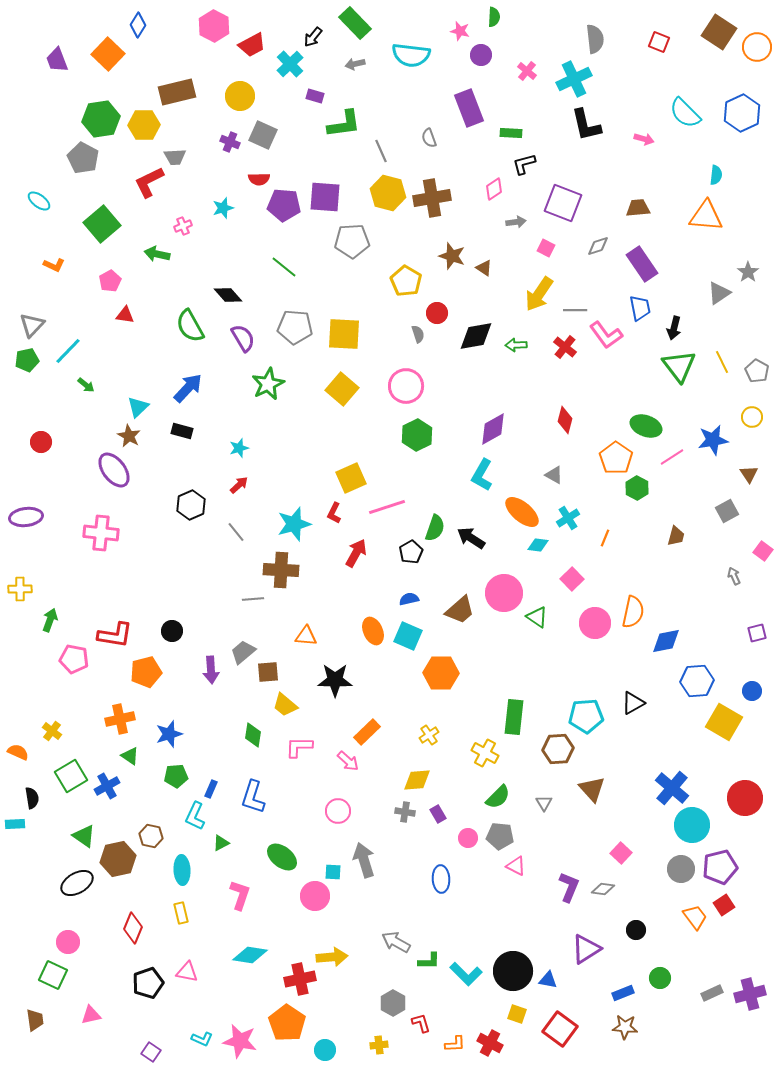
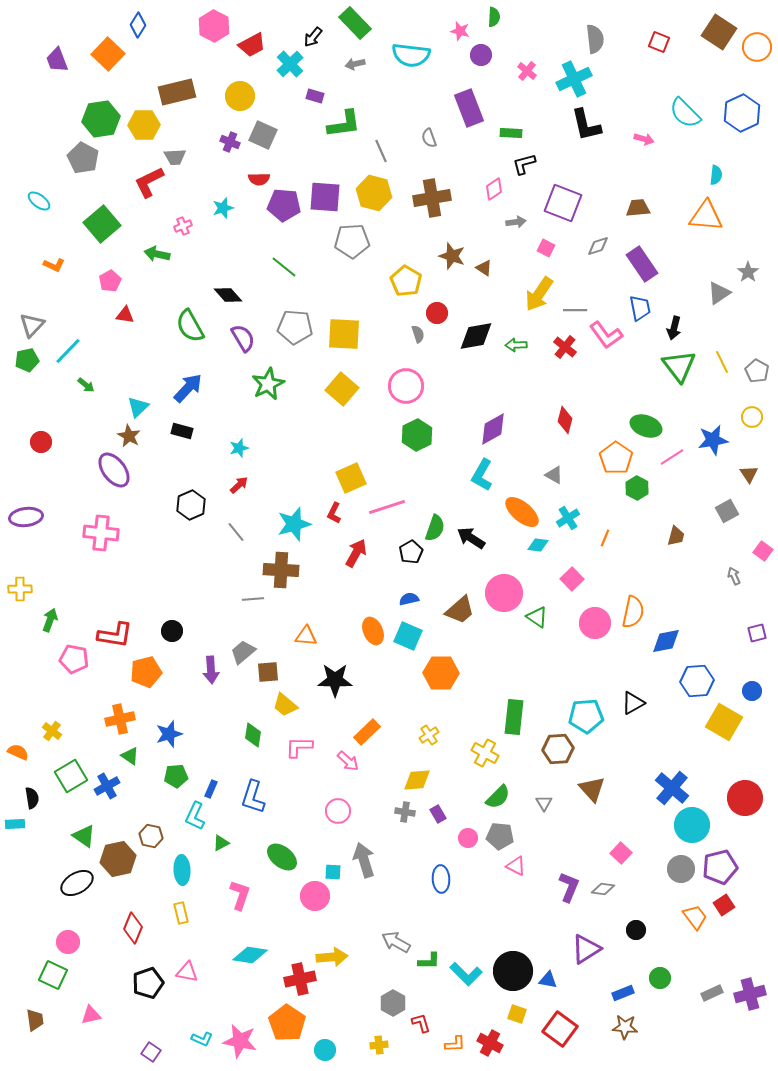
yellow hexagon at (388, 193): moved 14 px left
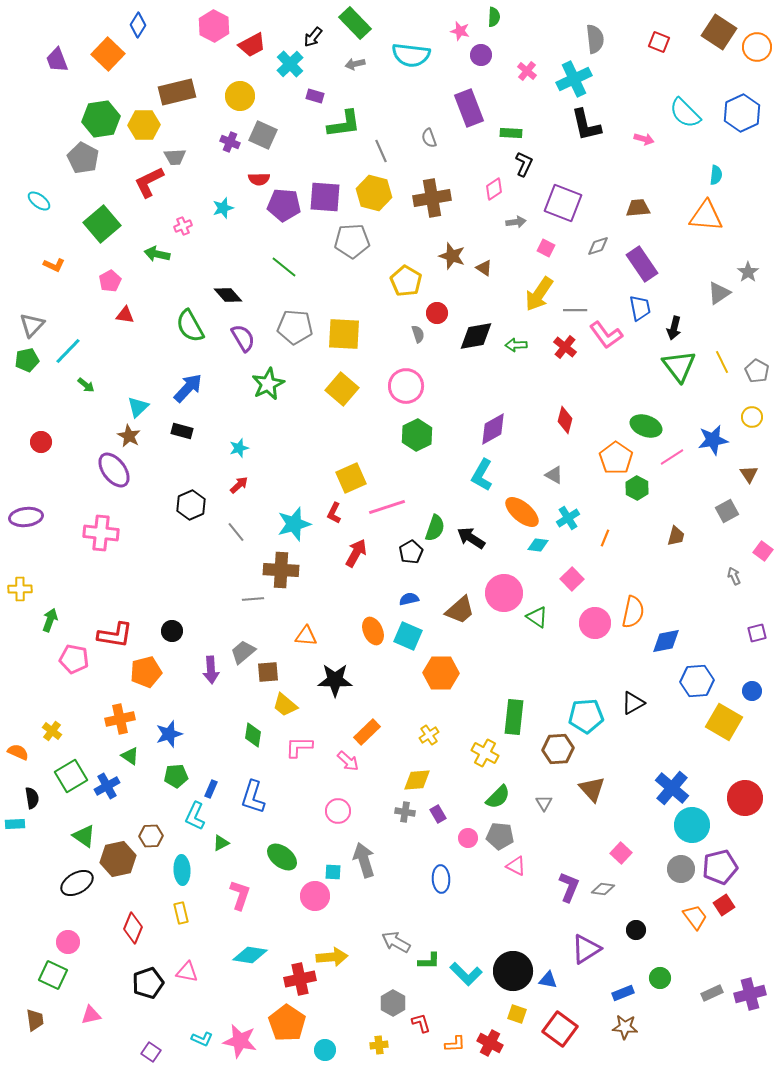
black L-shape at (524, 164): rotated 130 degrees clockwise
brown hexagon at (151, 836): rotated 15 degrees counterclockwise
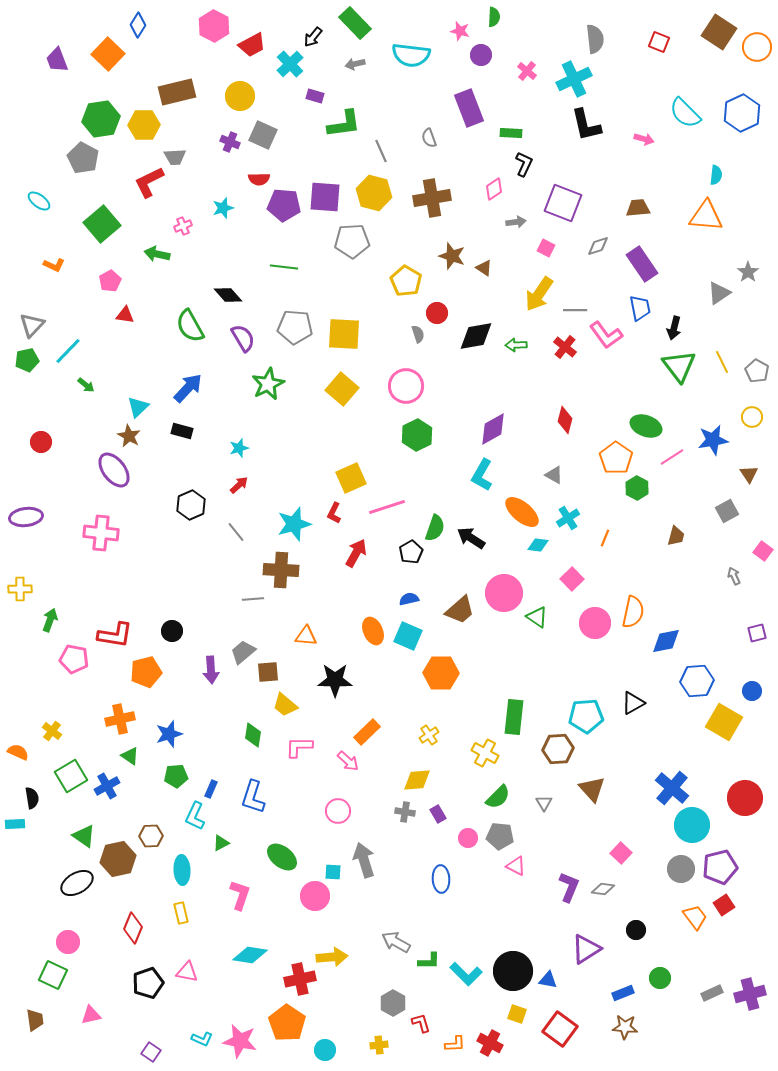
green line at (284, 267): rotated 32 degrees counterclockwise
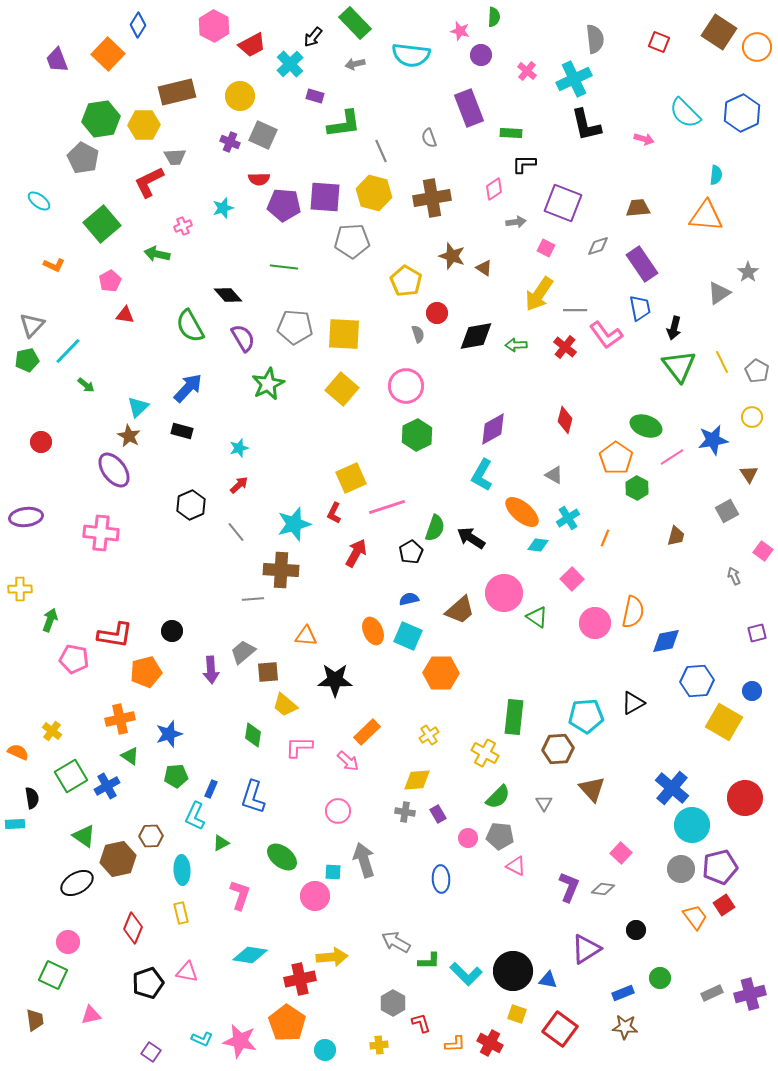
black L-shape at (524, 164): rotated 115 degrees counterclockwise
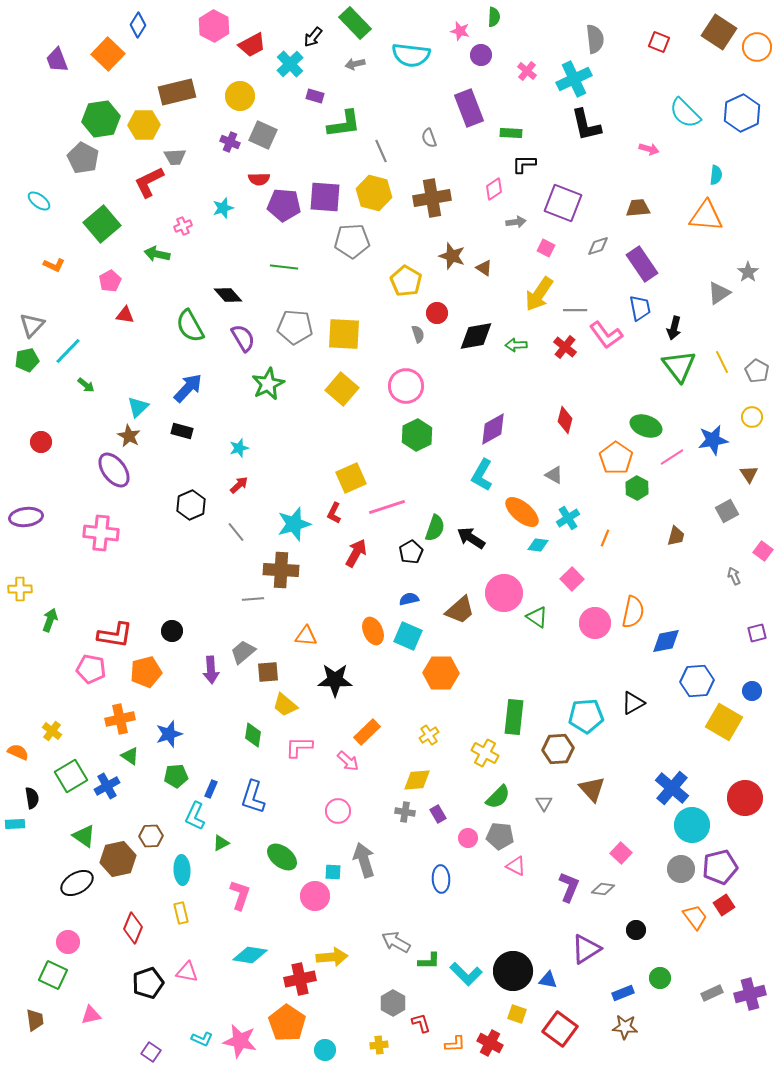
pink arrow at (644, 139): moved 5 px right, 10 px down
pink pentagon at (74, 659): moved 17 px right, 10 px down
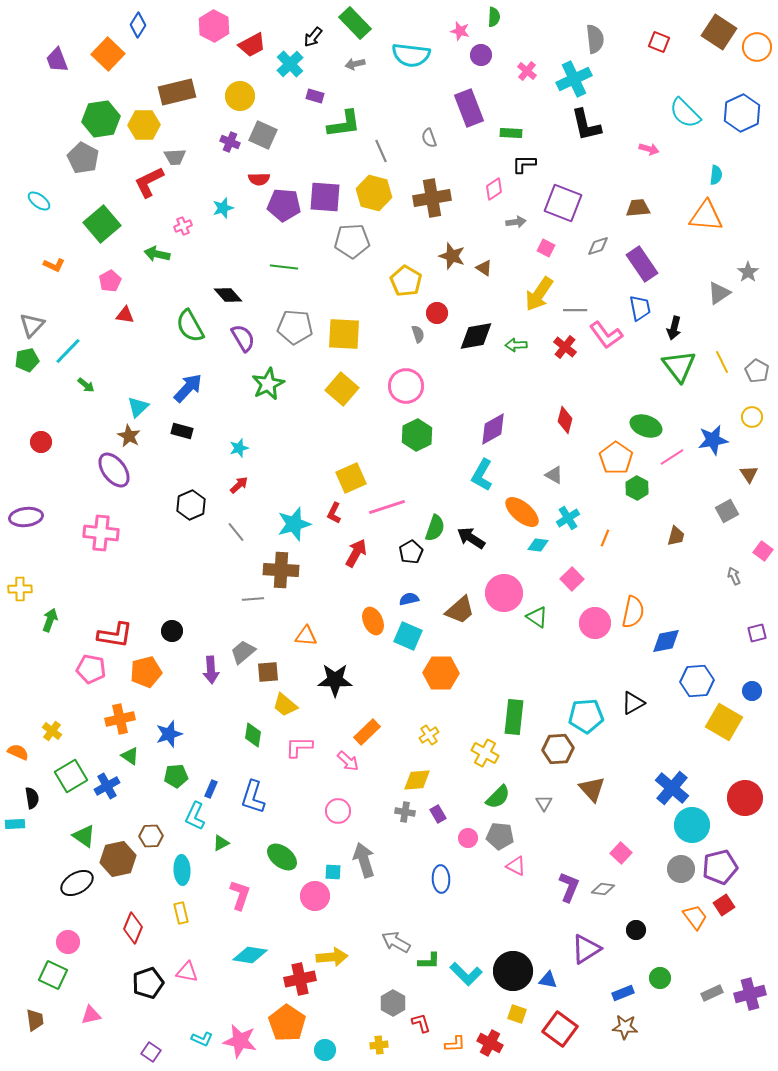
orange ellipse at (373, 631): moved 10 px up
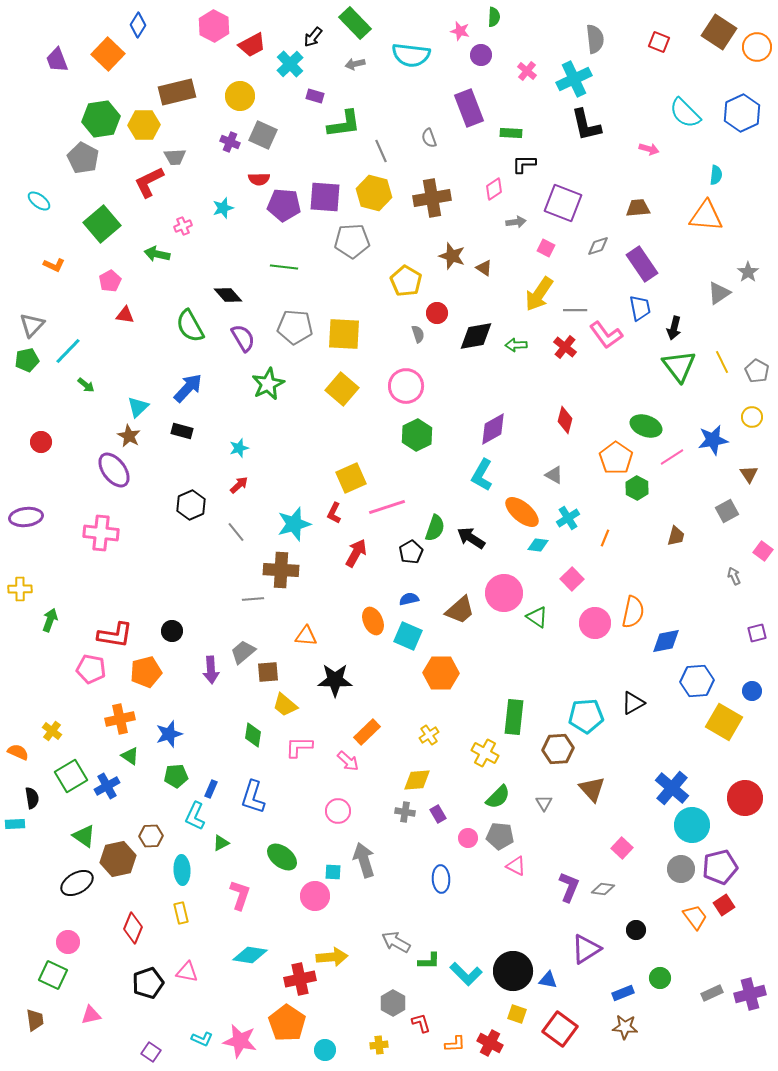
pink square at (621, 853): moved 1 px right, 5 px up
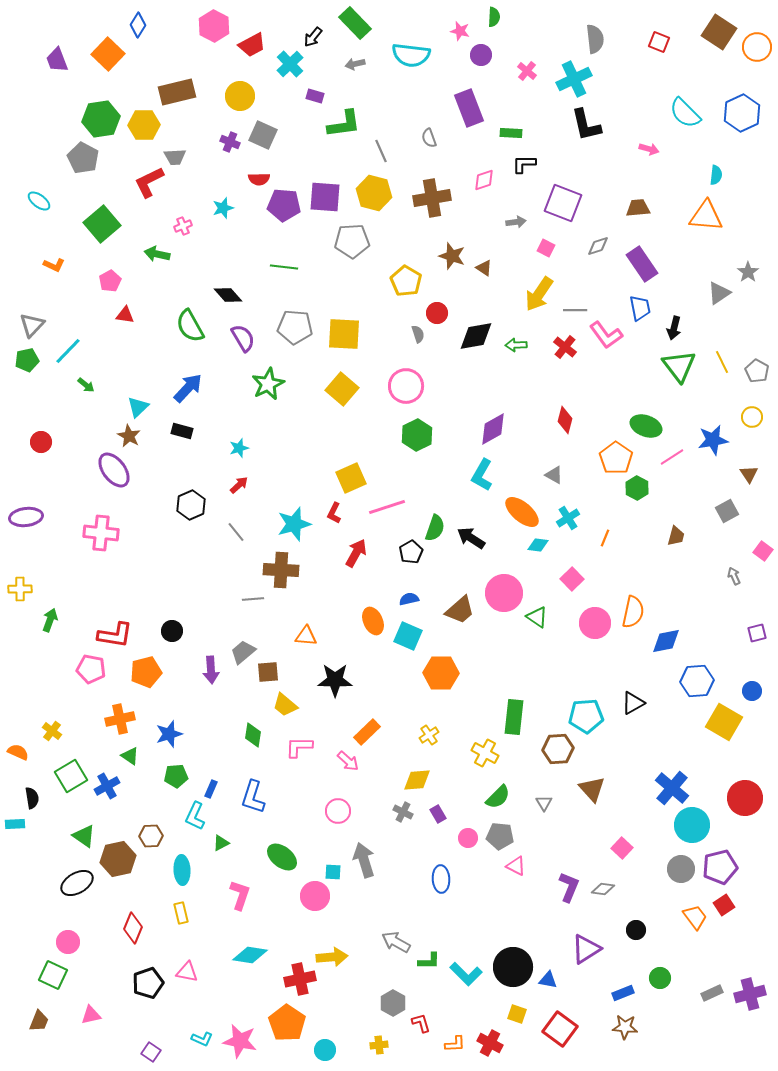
pink diamond at (494, 189): moved 10 px left, 9 px up; rotated 15 degrees clockwise
gray cross at (405, 812): moved 2 px left; rotated 18 degrees clockwise
black circle at (513, 971): moved 4 px up
brown trapezoid at (35, 1020): moved 4 px right, 1 px down; rotated 30 degrees clockwise
